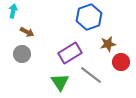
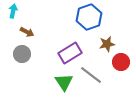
brown star: moved 1 px left
green triangle: moved 4 px right
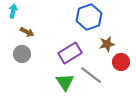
green triangle: moved 1 px right
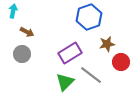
green triangle: rotated 18 degrees clockwise
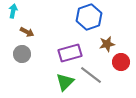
purple rectangle: rotated 15 degrees clockwise
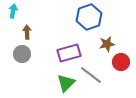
brown arrow: rotated 120 degrees counterclockwise
purple rectangle: moved 1 px left
green triangle: moved 1 px right, 1 px down
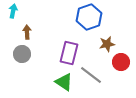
purple rectangle: rotated 60 degrees counterclockwise
green triangle: moved 2 px left, 1 px up; rotated 42 degrees counterclockwise
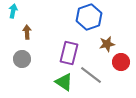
gray circle: moved 5 px down
